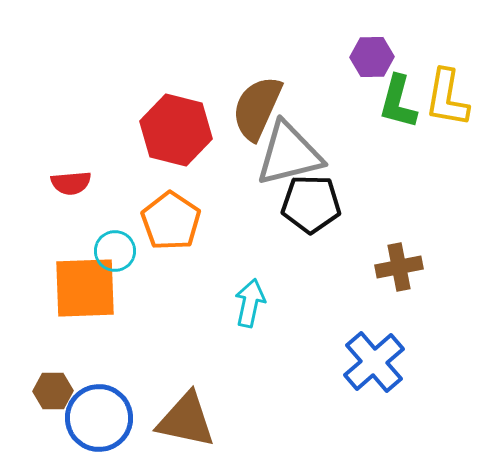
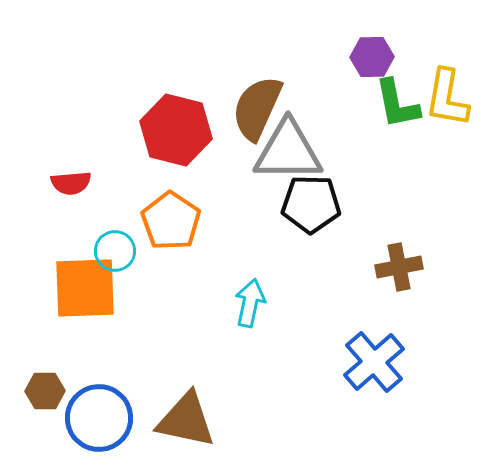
green L-shape: moved 1 px left, 2 px down; rotated 26 degrees counterclockwise
gray triangle: moved 1 px left, 3 px up; rotated 14 degrees clockwise
brown hexagon: moved 8 px left
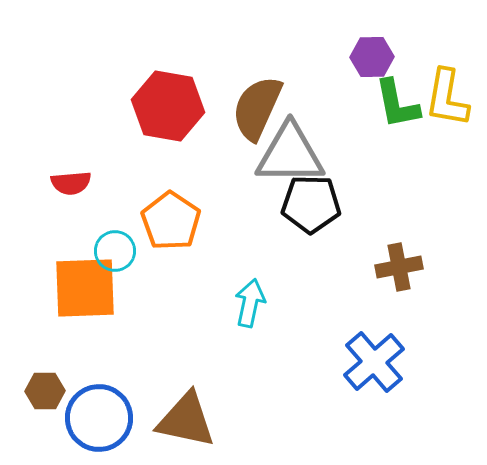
red hexagon: moved 8 px left, 24 px up; rotated 4 degrees counterclockwise
gray triangle: moved 2 px right, 3 px down
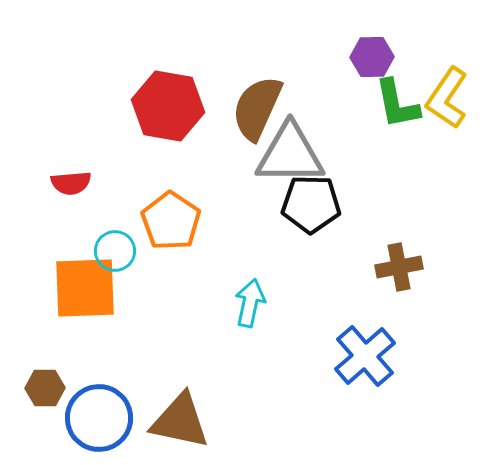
yellow L-shape: rotated 24 degrees clockwise
blue cross: moved 9 px left, 6 px up
brown hexagon: moved 3 px up
brown triangle: moved 6 px left, 1 px down
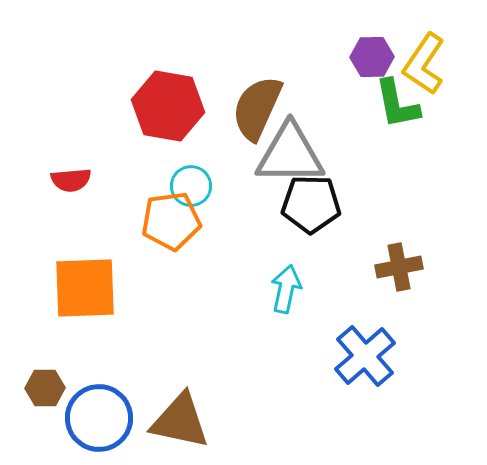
yellow L-shape: moved 23 px left, 34 px up
red semicircle: moved 3 px up
orange pentagon: rotated 30 degrees clockwise
cyan circle: moved 76 px right, 65 px up
cyan arrow: moved 36 px right, 14 px up
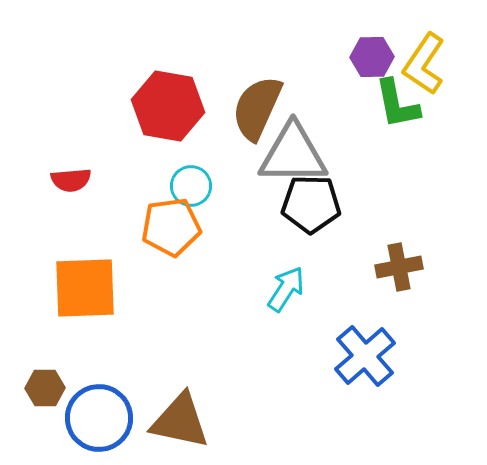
gray triangle: moved 3 px right
orange pentagon: moved 6 px down
cyan arrow: rotated 21 degrees clockwise
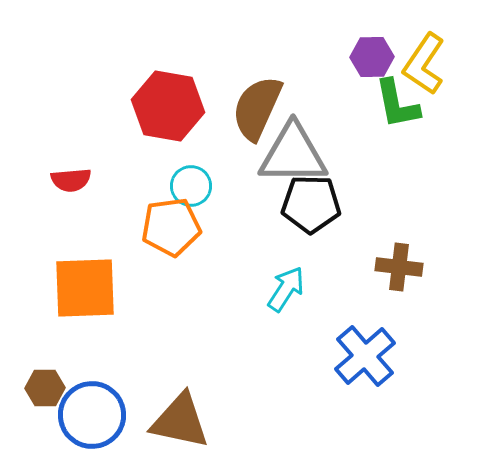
brown cross: rotated 18 degrees clockwise
blue circle: moved 7 px left, 3 px up
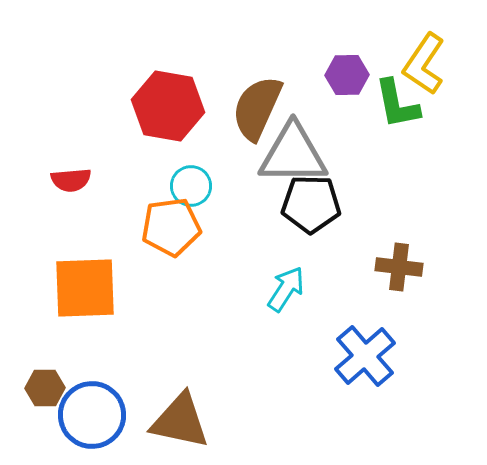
purple hexagon: moved 25 px left, 18 px down
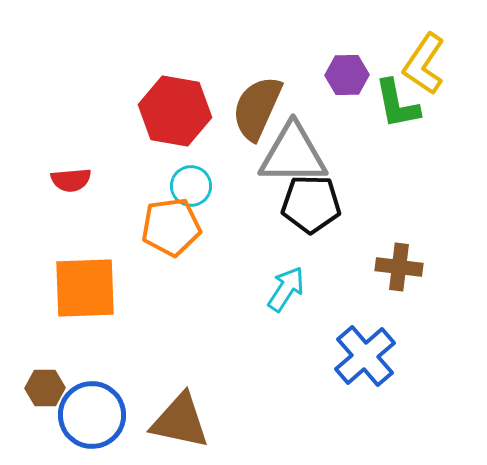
red hexagon: moved 7 px right, 5 px down
